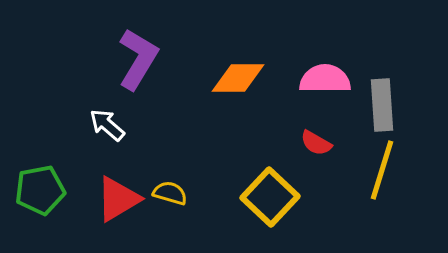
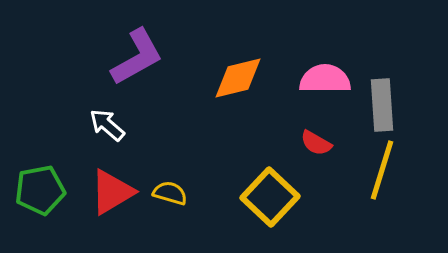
purple L-shape: moved 1 px left, 2 px up; rotated 30 degrees clockwise
orange diamond: rotated 14 degrees counterclockwise
red triangle: moved 6 px left, 7 px up
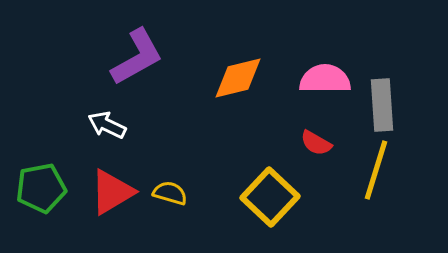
white arrow: rotated 15 degrees counterclockwise
yellow line: moved 6 px left
green pentagon: moved 1 px right, 2 px up
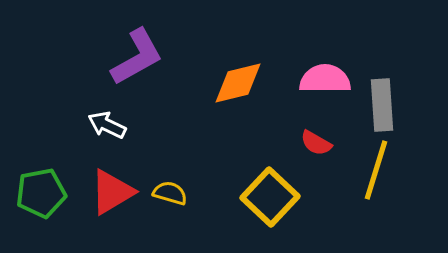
orange diamond: moved 5 px down
green pentagon: moved 5 px down
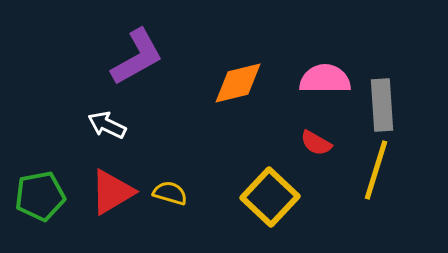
green pentagon: moved 1 px left, 3 px down
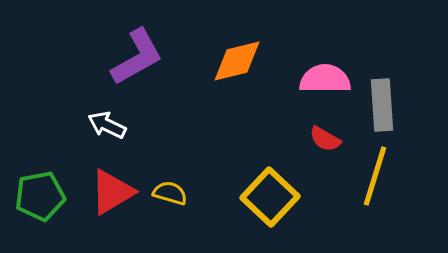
orange diamond: moved 1 px left, 22 px up
red semicircle: moved 9 px right, 4 px up
yellow line: moved 1 px left, 6 px down
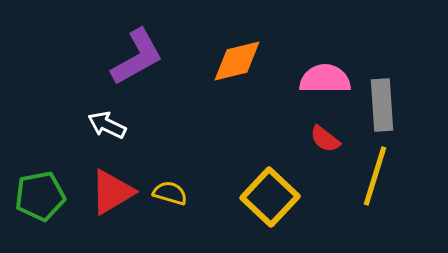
red semicircle: rotated 8 degrees clockwise
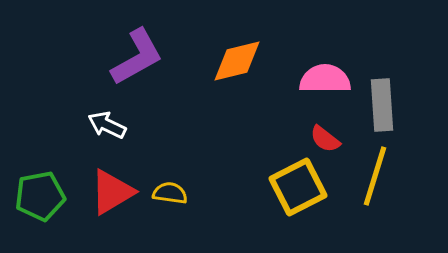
yellow semicircle: rotated 8 degrees counterclockwise
yellow square: moved 28 px right, 10 px up; rotated 20 degrees clockwise
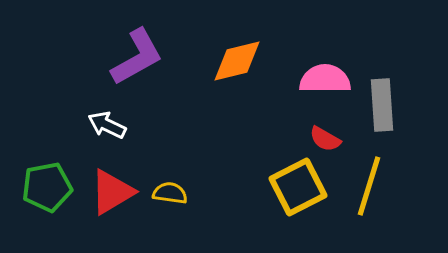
red semicircle: rotated 8 degrees counterclockwise
yellow line: moved 6 px left, 10 px down
green pentagon: moved 7 px right, 9 px up
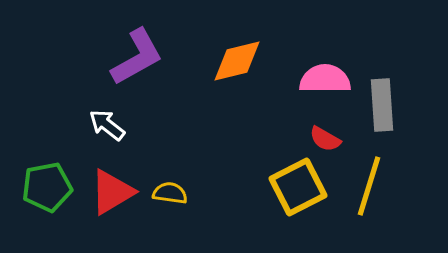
white arrow: rotated 12 degrees clockwise
